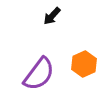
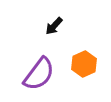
black arrow: moved 2 px right, 10 px down
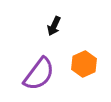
black arrow: rotated 18 degrees counterclockwise
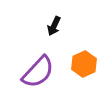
purple semicircle: moved 1 px left, 2 px up; rotated 6 degrees clockwise
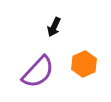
black arrow: moved 1 px down
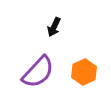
orange hexagon: moved 8 px down
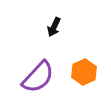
purple semicircle: moved 5 px down
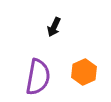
purple semicircle: rotated 33 degrees counterclockwise
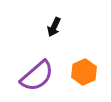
purple semicircle: moved 1 px left, 1 px up; rotated 39 degrees clockwise
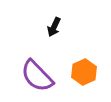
purple semicircle: rotated 87 degrees clockwise
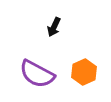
purple semicircle: moved 2 px up; rotated 18 degrees counterclockwise
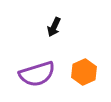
purple semicircle: rotated 45 degrees counterclockwise
